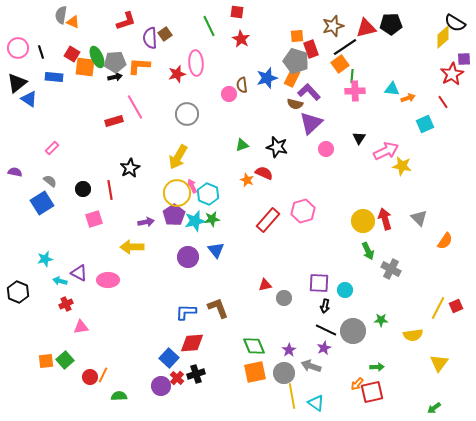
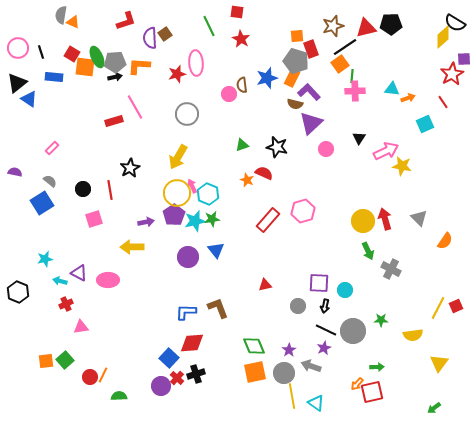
gray circle at (284, 298): moved 14 px right, 8 px down
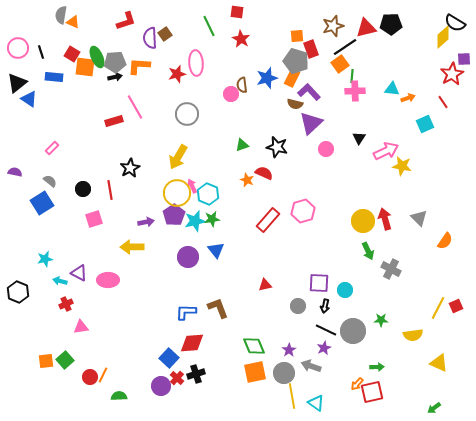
pink circle at (229, 94): moved 2 px right
yellow triangle at (439, 363): rotated 42 degrees counterclockwise
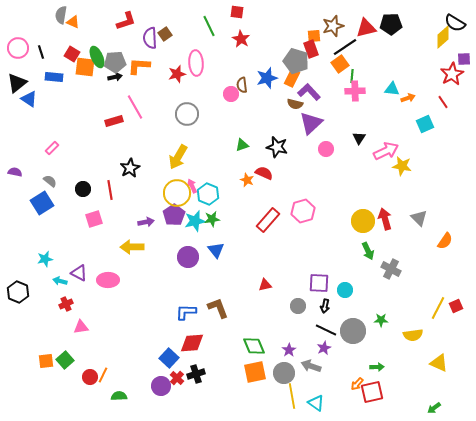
orange square at (297, 36): moved 17 px right
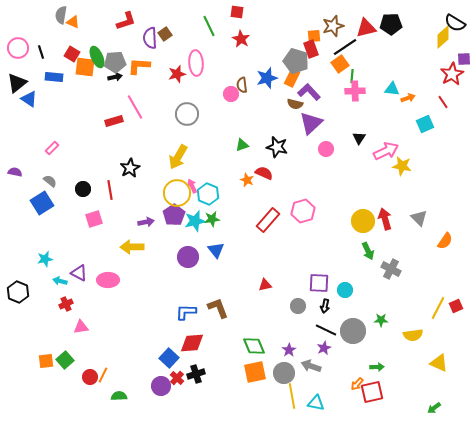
cyan triangle at (316, 403): rotated 24 degrees counterclockwise
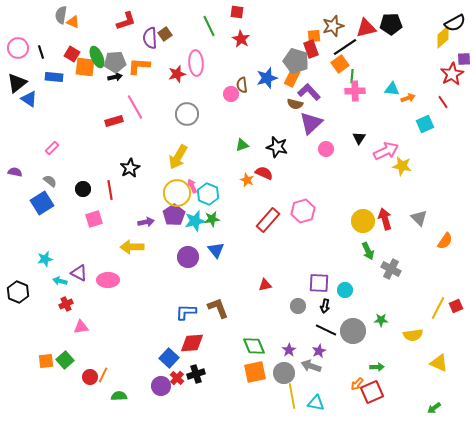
black semicircle at (455, 23): rotated 60 degrees counterclockwise
purple star at (324, 348): moved 5 px left, 3 px down
red square at (372, 392): rotated 10 degrees counterclockwise
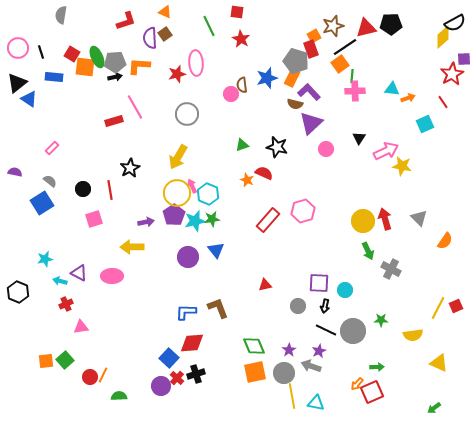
orange triangle at (73, 22): moved 92 px right, 10 px up
orange square at (314, 36): rotated 24 degrees counterclockwise
pink ellipse at (108, 280): moved 4 px right, 4 px up
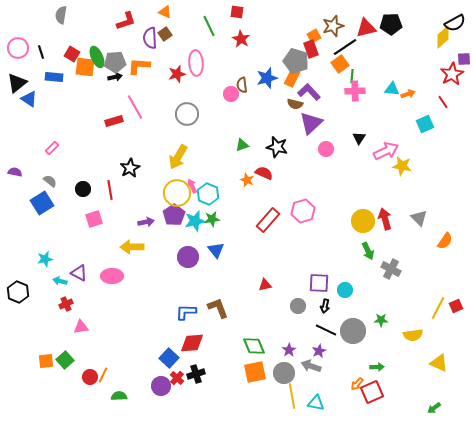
orange arrow at (408, 98): moved 4 px up
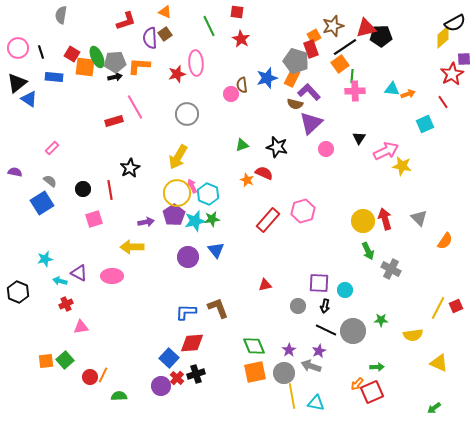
black pentagon at (391, 24): moved 10 px left, 12 px down
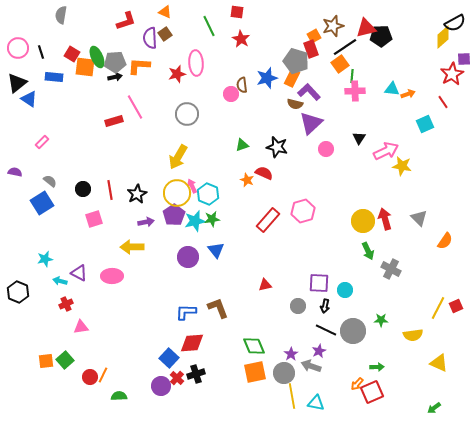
pink rectangle at (52, 148): moved 10 px left, 6 px up
black star at (130, 168): moved 7 px right, 26 px down
purple star at (289, 350): moved 2 px right, 4 px down
